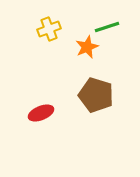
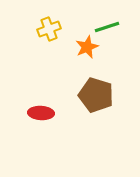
red ellipse: rotated 25 degrees clockwise
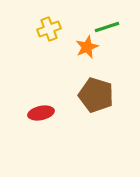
red ellipse: rotated 15 degrees counterclockwise
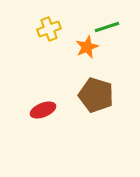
red ellipse: moved 2 px right, 3 px up; rotated 10 degrees counterclockwise
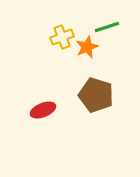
yellow cross: moved 13 px right, 8 px down
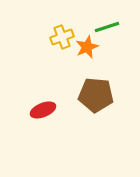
brown pentagon: rotated 12 degrees counterclockwise
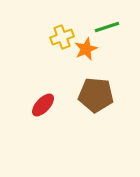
orange star: moved 1 px left, 2 px down
red ellipse: moved 5 px up; rotated 25 degrees counterclockwise
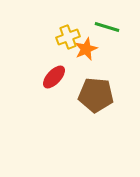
green line: rotated 35 degrees clockwise
yellow cross: moved 6 px right
red ellipse: moved 11 px right, 28 px up
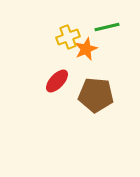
green line: rotated 30 degrees counterclockwise
red ellipse: moved 3 px right, 4 px down
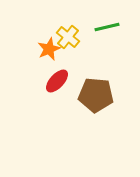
yellow cross: rotated 30 degrees counterclockwise
orange star: moved 37 px left
